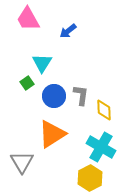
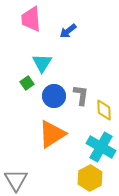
pink trapezoid: moved 3 px right; rotated 24 degrees clockwise
gray triangle: moved 6 px left, 18 px down
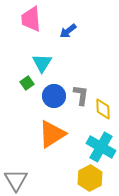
yellow diamond: moved 1 px left, 1 px up
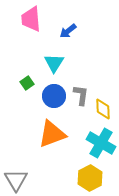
cyan triangle: moved 12 px right
orange triangle: rotated 12 degrees clockwise
cyan cross: moved 4 px up
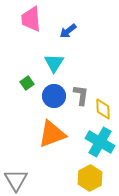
cyan cross: moved 1 px left, 1 px up
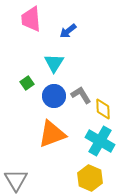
gray L-shape: rotated 40 degrees counterclockwise
cyan cross: moved 1 px up
yellow hexagon: rotated 10 degrees counterclockwise
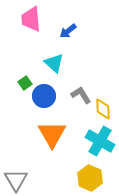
cyan triangle: rotated 20 degrees counterclockwise
green square: moved 2 px left
blue circle: moved 10 px left
orange triangle: rotated 40 degrees counterclockwise
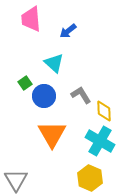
yellow diamond: moved 1 px right, 2 px down
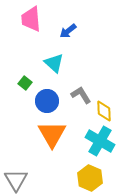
green square: rotated 16 degrees counterclockwise
blue circle: moved 3 px right, 5 px down
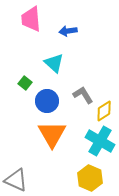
blue arrow: rotated 30 degrees clockwise
gray L-shape: moved 2 px right
yellow diamond: rotated 60 degrees clockwise
gray triangle: rotated 35 degrees counterclockwise
